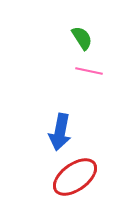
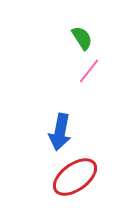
pink line: rotated 64 degrees counterclockwise
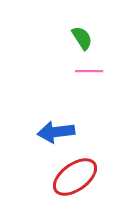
pink line: rotated 52 degrees clockwise
blue arrow: moved 4 px left; rotated 72 degrees clockwise
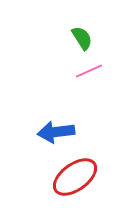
pink line: rotated 24 degrees counterclockwise
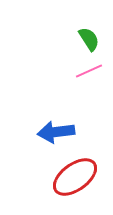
green semicircle: moved 7 px right, 1 px down
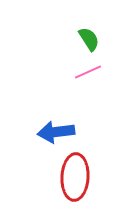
pink line: moved 1 px left, 1 px down
red ellipse: rotated 51 degrees counterclockwise
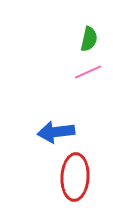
green semicircle: rotated 45 degrees clockwise
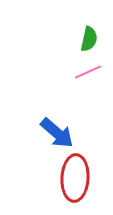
blue arrow: moved 1 px right, 1 px down; rotated 132 degrees counterclockwise
red ellipse: moved 1 px down
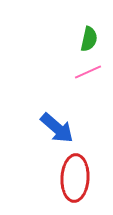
blue arrow: moved 5 px up
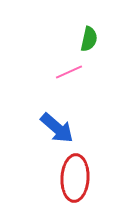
pink line: moved 19 px left
